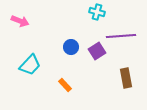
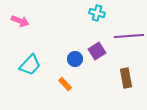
cyan cross: moved 1 px down
purple line: moved 8 px right
blue circle: moved 4 px right, 12 px down
orange rectangle: moved 1 px up
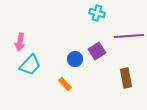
pink arrow: moved 21 px down; rotated 78 degrees clockwise
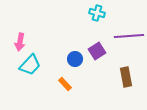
brown rectangle: moved 1 px up
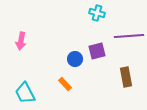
pink arrow: moved 1 px right, 1 px up
purple square: rotated 18 degrees clockwise
cyan trapezoid: moved 5 px left, 28 px down; rotated 110 degrees clockwise
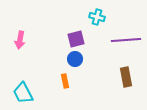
cyan cross: moved 4 px down
purple line: moved 3 px left, 4 px down
pink arrow: moved 1 px left, 1 px up
purple square: moved 21 px left, 12 px up
orange rectangle: moved 3 px up; rotated 32 degrees clockwise
cyan trapezoid: moved 2 px left
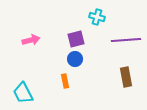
pink arrow: moved 11 px right; rotated 114 degrees counterclockwise
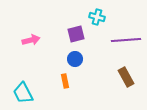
purple square: moved 5 px up
brown rectangle: rotated 18 degrees counterclockwise
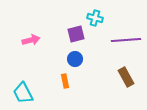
cyan cross: moved 2 px left, 1 px down
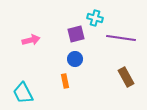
purple line: moved 5 px left, 2 px up; rotated 12 degrees clockwise
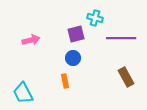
purple line: rotated 8 degrees counterclockwise
blue circle: moved 2 px left, 1 px up
